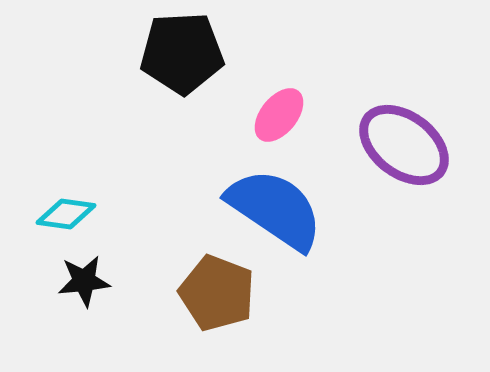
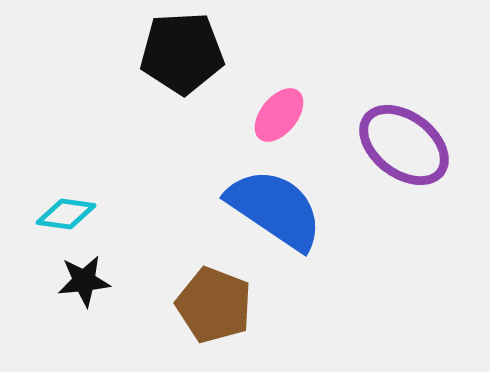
brown pentagon: moved 3 px left, 12 px down
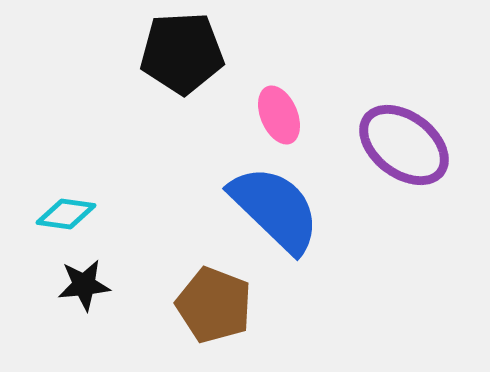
pink ellipse: rotated 62 degrees counterclockwise
blue semicircle: rotated 10 degrees clockwise
black star: moved 4 px down
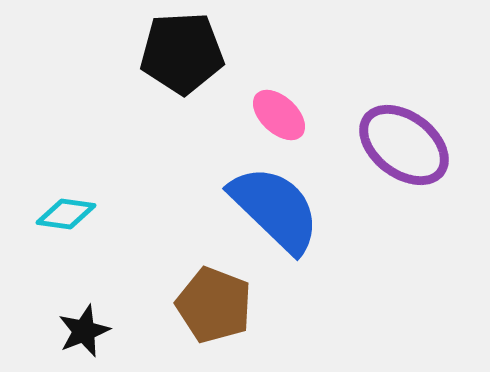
pink ellipse: rotated 24 degrees counterclockwise
black star: moved 46 px down; rotated 16 degrees counterclockwise
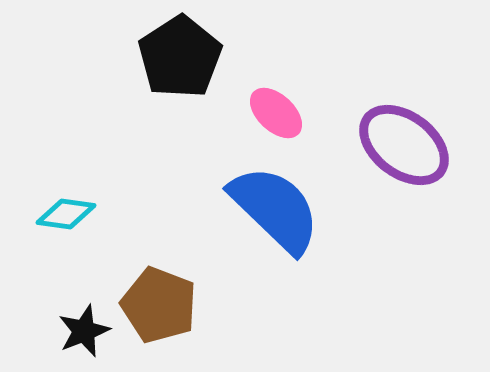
black pentagon: moved 2 px left, 4 px down; rotated 30 degrees counterclockwise
pink ellipse: moved 3 px left, 2 px up
brown pentagon: moved 55 px left
